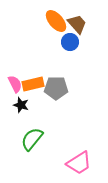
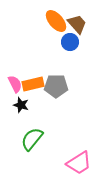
gray pentagon: moved 2 px up
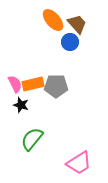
orange ellipse: moved 3 px left, 1 px up
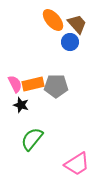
pink trapezoid: moved 2 px left, 1 px down
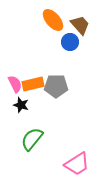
brown trapezoid: moved 3 px right, 1 px down
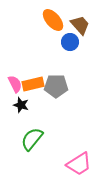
pink trapezoid: moved 2 px right
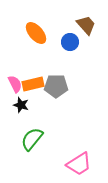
orange ellipse: moved 17 px left, 13 px down
brown trapezoid: moved 6 px right
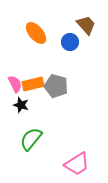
gray pentagon: rotated 15 degrees clockwise
green semicircle: moved 1 px left
pink trapezoid: moved 2 px left
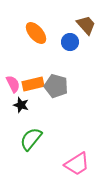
pink semicircle: moved 2 px left
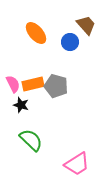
green semicircle: moved 1 px down; rotated 95 degrees clockwise
